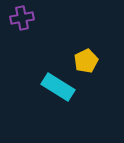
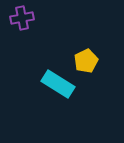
cyan rectangle: moved 3 px up
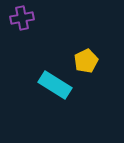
cyan rectangle: moved 3 px left, 1 px down
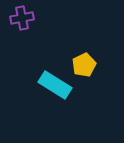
yellow pentagon: moved 2 px left, 4 px down
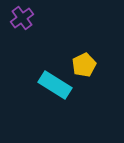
purple cross: rotated 25 degrees counterclockwise
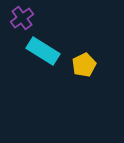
cyan rectangle: moved 12 px left, 34 px up
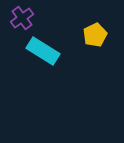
yellow pentagon: moved 11 px right, 30 px up
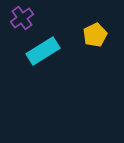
cyan rectangle: rotated 64 degrees counterclockwise
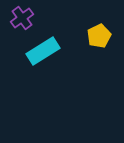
yellow pentagon: moved 4 px right, 1 px down
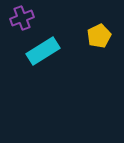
purple cross: rotated 15 degrees clockwise
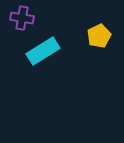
purple cross: rotated 30 degrees clockwise
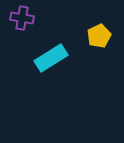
cyan rectangle: moved 8 px right, 7 px down
